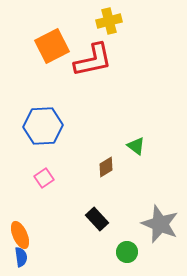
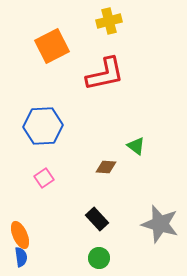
red L-shape: moved 12 px right, 14 px down
brown diamond: rotated 35 degrees clockwise
gray star: rotated 6 degrees counterclockwise
green circle: moved 28 px left, 6 px down
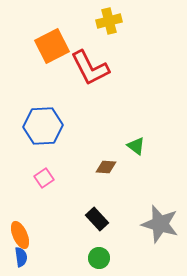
red L-shape: moved 15 px left, 6 px up; rotated 75 degrees clockwise
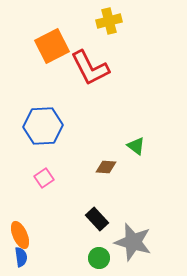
gray star: moved 27 px left, 18 px down
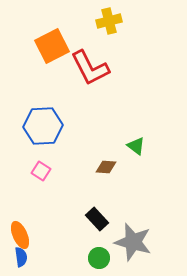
pink square: moved 3 px left, 7 px up; rotated 24 degrees counterclockwise
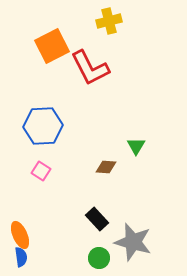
green triangle: rotated 24 degrees clockwise
